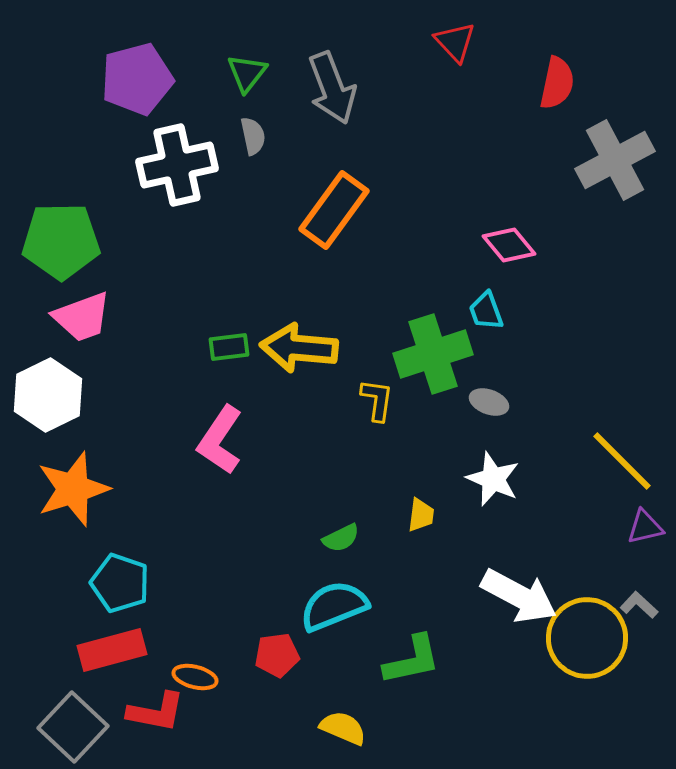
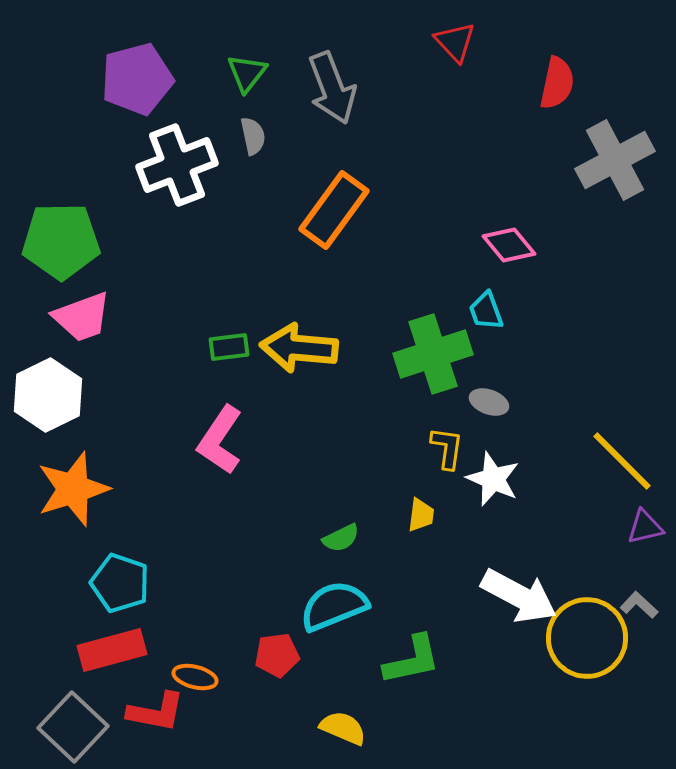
white cross: rotated 8 degrees counterclockwise
yellow L-shape: moved 70 px right, 48 px down
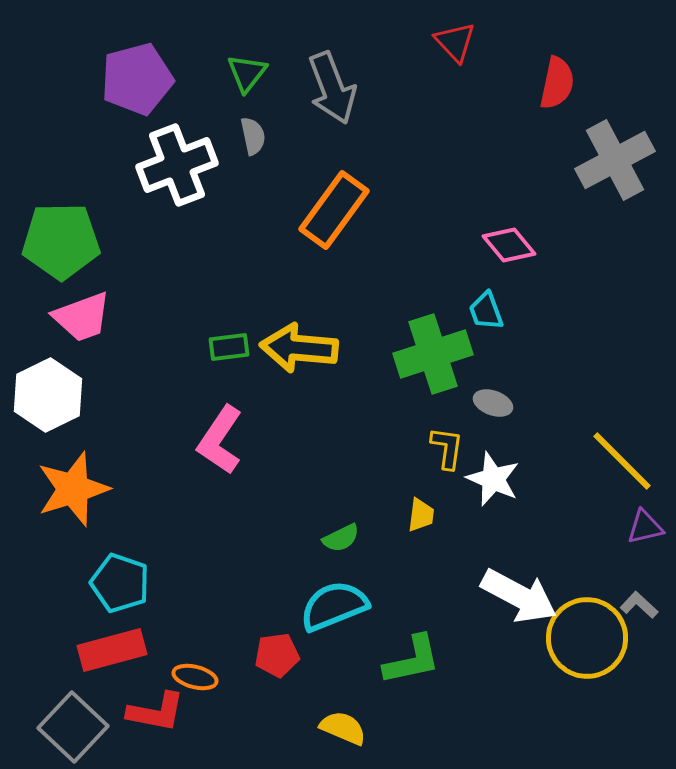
gray ellipse: moved 4 px right, 1 px down
